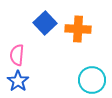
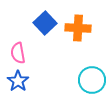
orange cross: moved 1 px up
pink semicircle: moved 1 px right, 2 px up; rotated 15 degrees counterclockwise
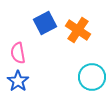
blue square: rotated 15 degrees clockwise
orange cross: moved 2 px down; rotated 30 degrees clockwise
cyan circle: moved 3 px up
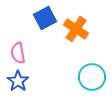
blue square: moved 5 px up
orange cross: moved 2 px left, 1 px up
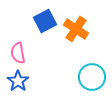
blue square: moved 3 px down
